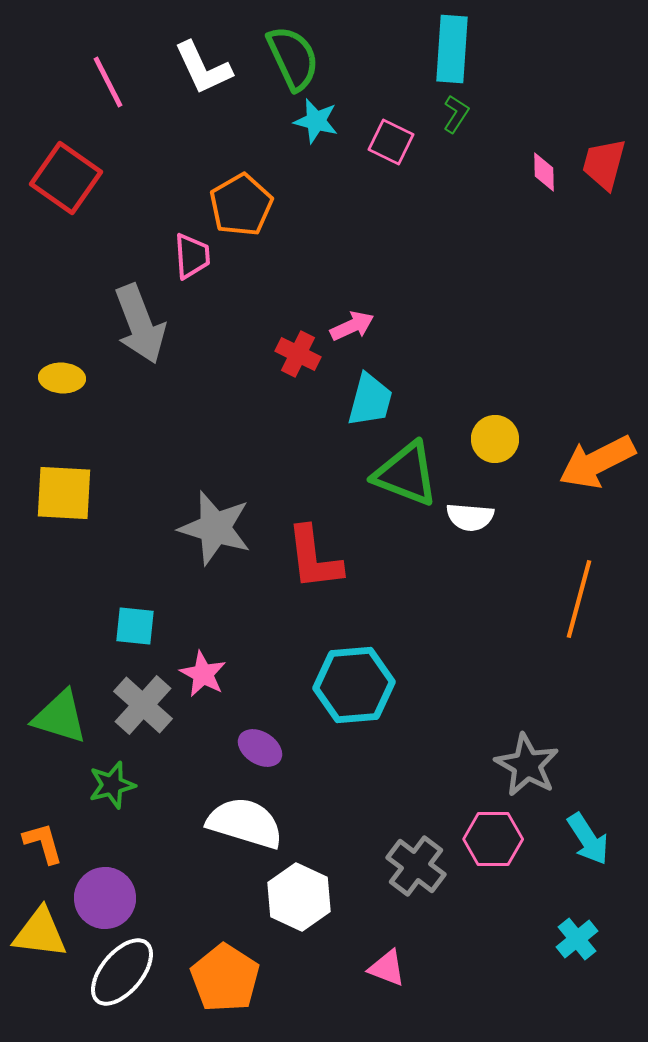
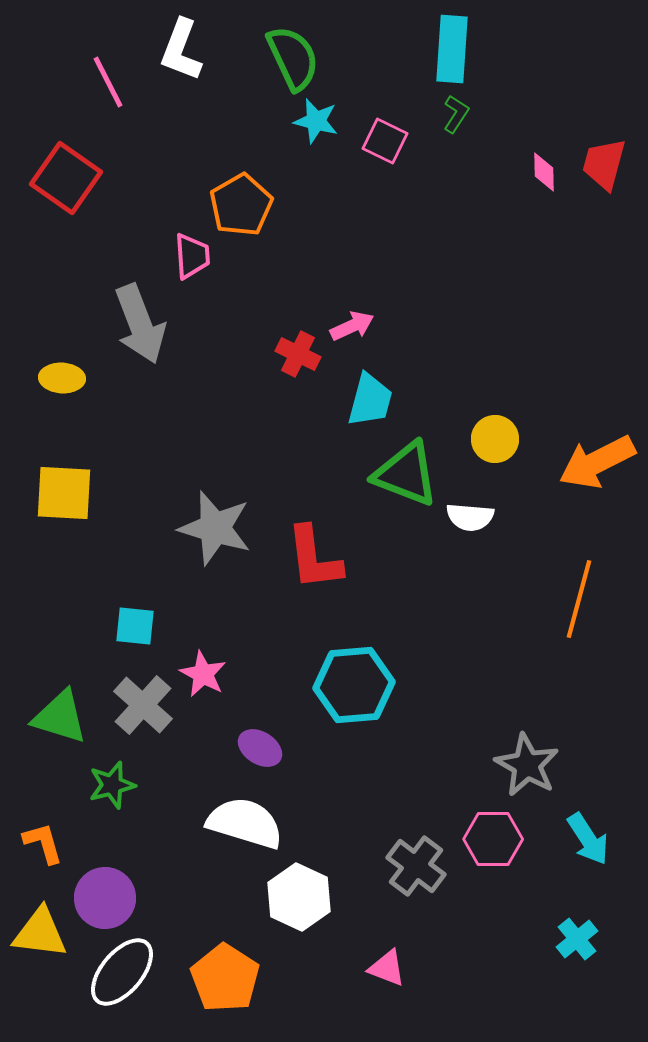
white L-shape at (203, 68): moved 22 px left, 18 px up; rotated 46 degrees clockwise
pink square at (391, 142): moved 6 px left, 1 px up
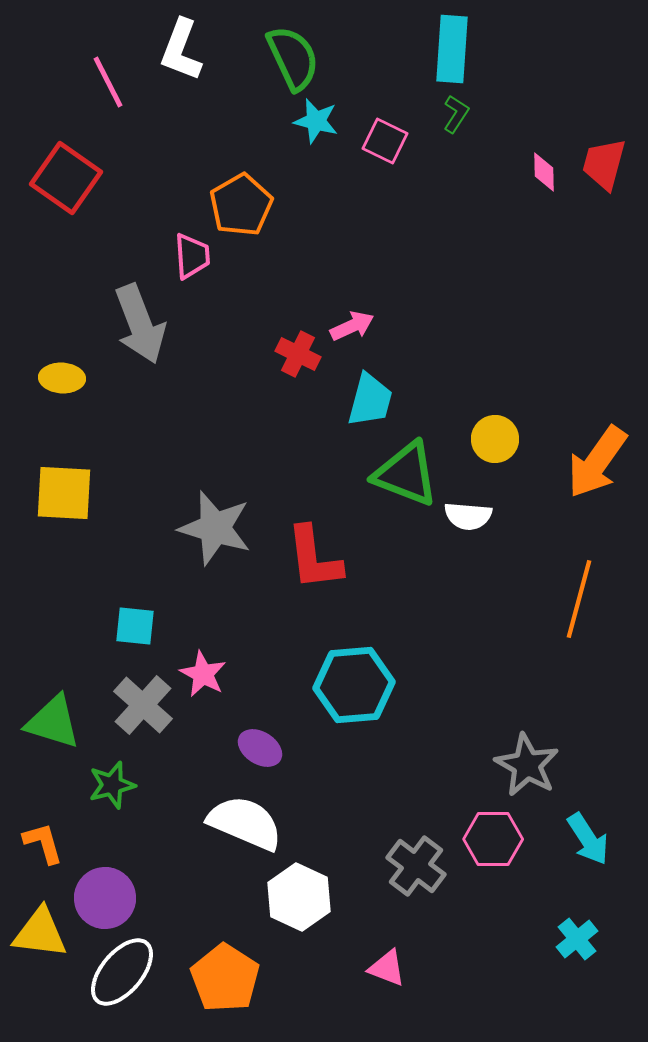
orange arrow at (597, 462): rotated 28 degrees counterclockwise
white semicircle at (470, 517): moved 2 px left, 1 px up
green triangle at (60, 717): moved 7 px left, 5 px down
white semicircle at (245, 823): rotated 6 degrees clockwise
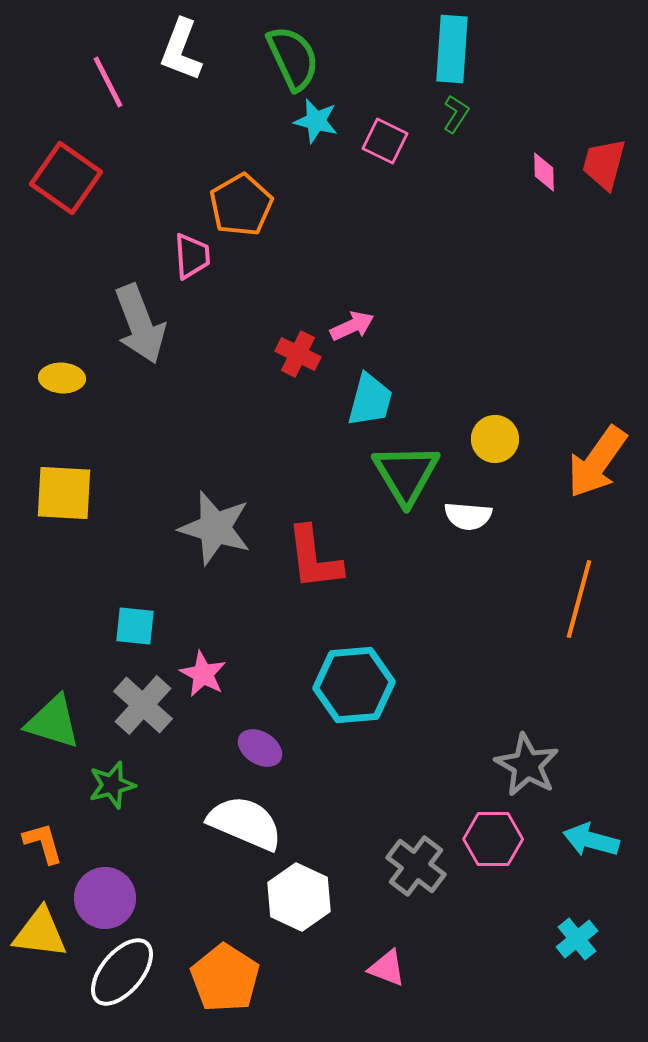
green triangle at (406, 474): rotated 38 degrees clockwise
cyan arrow at (588, 839): moved 3 px right, 1 px down; rotated 138 degrees clockwise
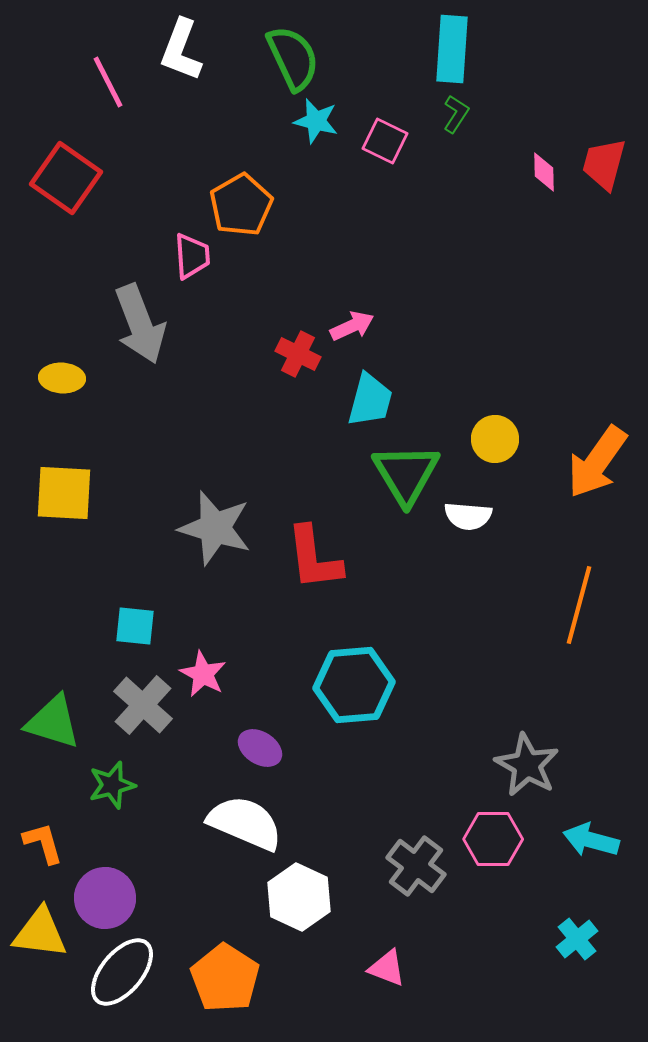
orange line at (579, 599): moved 6 px down
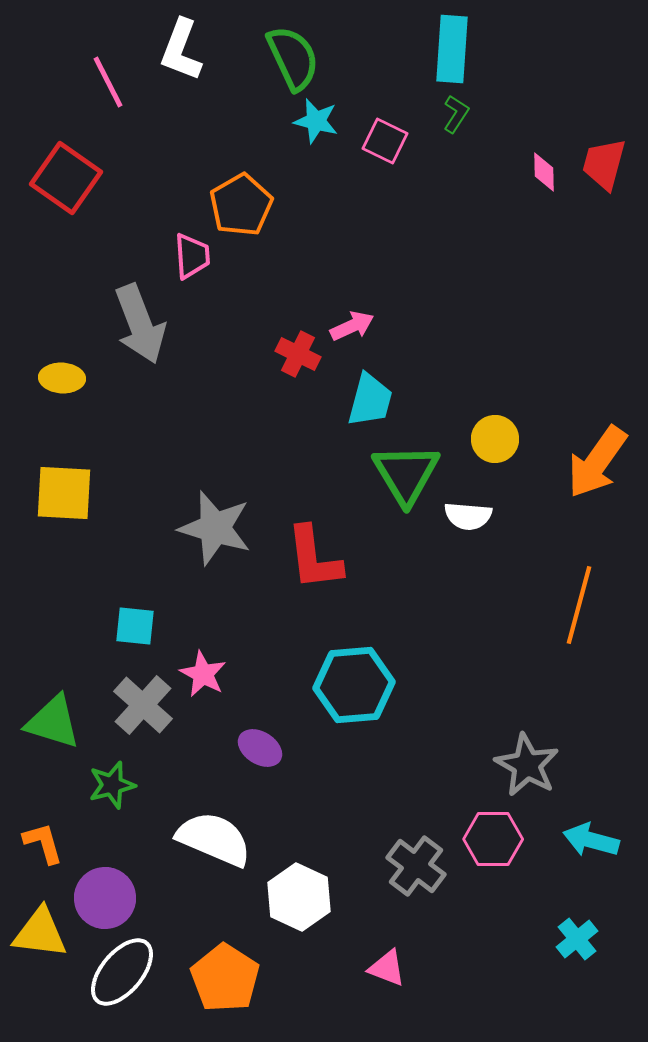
white semicircle at (245, 823): moved 31 px left, 16 px down
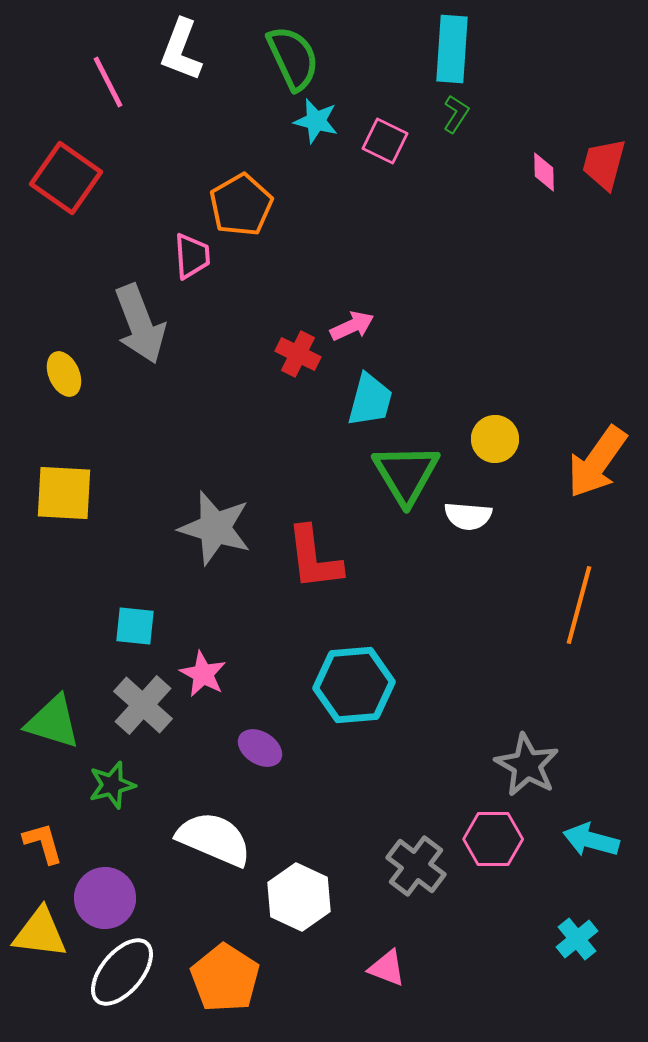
yellow ellipse at (62, 378): moved 2 px right, 4 px up; rotated 63 degrees clockwise
